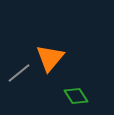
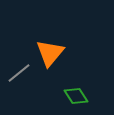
orange triangle: moved 5 px up
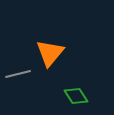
gray line: moved 1 px left, 1 px down; rotated 25 degrees clockwise
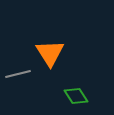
orange triangle: rotated 12 degrees counterclockwise
